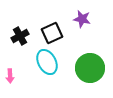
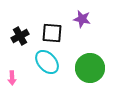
black square: rotated 30 degrees clockwise
cyan ellipse: rotated 15 degrees counterclockwise
pink arrow: moved 2 px right, 2 px down
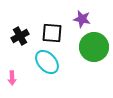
green circle: moved 4 px right, 21 px up
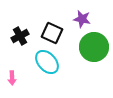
black square: rotated 20 degrees clockwise
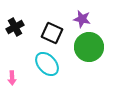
black cross: moved 5 px left, 9 px up
green circle: moved 5 px left
cyan ellipse: moved 2 px down
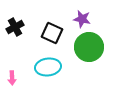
cyan ellipse: moved 1 px right, 3 px down; rotated 55 degrees counterclockwise
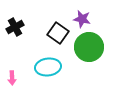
black square: moved 6 px right; rotated 10 degrees clockwise
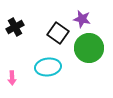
green circle: moved 1 px down
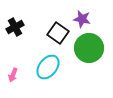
cyan ellipse: rotated 45 degrees counterclockwise
pink arrow: moved 1 px right, 3 px up; rotated 24 degrees clockwise
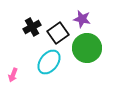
black cross: moved 17 px right
black square: rotated 20 degrees clockwise
green circle: moved 2 px left
cyan ellipse: moved 1 px right, 5 px up
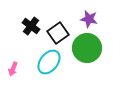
purple star: moved 7 px right
black cross: moved 1 px left, 1 px up; rotated 24 degrees counterclockwise
pink arrow: moved 6 px up
